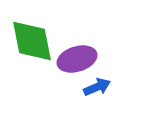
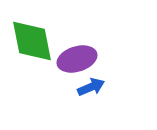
blue arrow: moved 6 px left
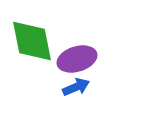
blue arrow: moved 15 px left
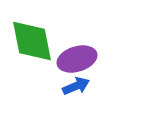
blue arrow: moved 1 px up
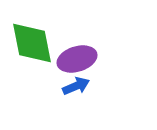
green diamond: moved 2 px down
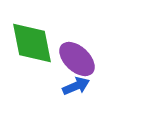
purple ellipse: rotated 60 degrees clockwise
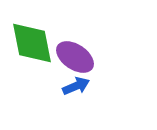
purple ellipse: moved 2 px left, 2 px up; rotated 9 degrees counterclockwise
